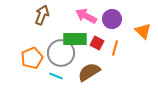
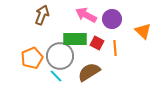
pink arrow: moved 1 px up
orange line: rotated 21 degrees counterclockwise
gray circle: moved 1 px left, 3 px down
cyan line: rotated 24 degrees clockwise
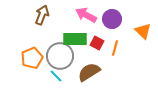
orange line: rotated 21 degrees clockwise
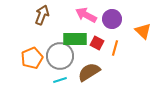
cyan line: moved 4 px right, 4 px down; rotated 64 degrees counterclockwise
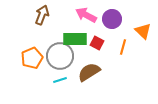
orange line: moved 8 px right, 1 px up
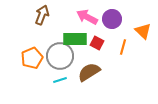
pink arrow: moved 1 px right, 2 px down
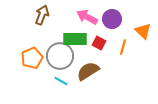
red square: moved 2 px right
brown semicircle: moved 1 px left, 1 px up
cyan line: moved 1 px right, 1 px down; rotated 48 degrees clockwise
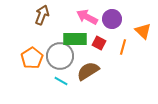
orange pentagon: rotated 10 degrees counterclockwise
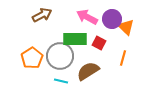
brown arrow: rotated 42 degrees clockwise
orange triangle: moved 17 px left, 4 px up
orange line: moved 11 px down
cyan line: rotated 16 degrees counterclockwise
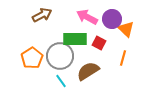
orange triangle: moved 2 px down
cyan line: rotated 40 degrees clockwise
